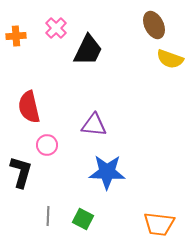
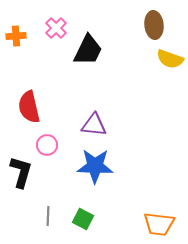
brown ellipse: rotated 20 degrees clockwise
blue star: moved 12 px left, 6 px up
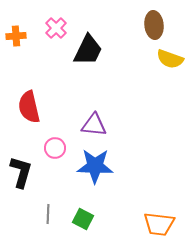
pink circle: moved 8 px right, 3 px down
gray line: moved 2 px up
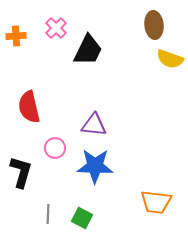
green square: moved 1 px left, 1 px up
orange trapezoid: moved 3 px left, 22 px up
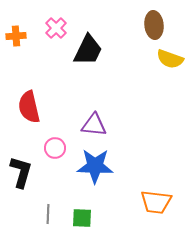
green square: rotated 25 degrees counterclockwise
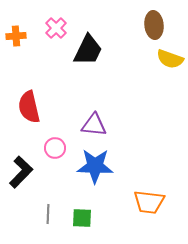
black L-shape: rotated 28 degrees clockwise
orange trapezoid: moved 7 px left
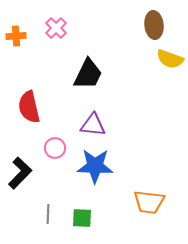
black trapezoid: moved 24 px down
purple triangle: moved 1 px left
black L-shape: moved 1 px left, 1 px down
